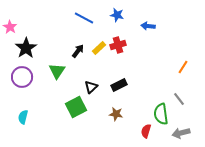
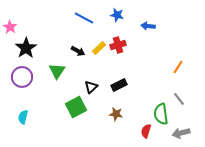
black arrow: rotated 80 degrees clockwise
orange line: moved 5 px left
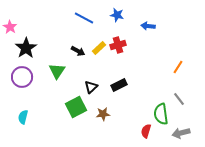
brown star: moved 13 px left; rotated 16 degrees counterclockwise
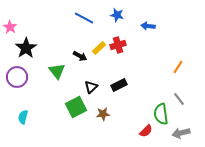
black arrow: moved 2 px right, 5 px down
green triangle: rotated 12 degrees counterclockwise
purple circle: moved 5 px left
red semicircle: rotated 152 degrees counterclockwise
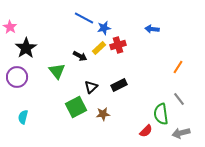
blue star: moved 13 px left, 13 px down; rotated 24 degrees counterclockwise
blue arrow: moved 4 px right, 3 px down
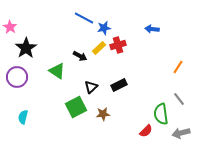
green triangle: rotated 18 degrees counterclockwise
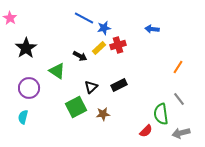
pink star: moved 9 px up
purple circle: moved 12 px right, 11 px down
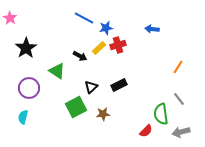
blue star: moved 2 px right
gray arrow: moved 1 px up
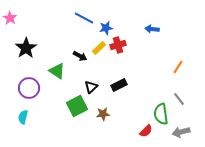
green square: moved 1 px right, 1 px up
